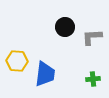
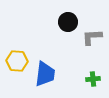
black circle: moved 3 px right, 5 px up
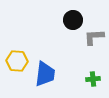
black circle: moved 5 px right, 2 px up
gray L-shape: moved 2 px right
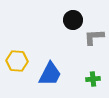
blue trapezoid: moved 5 px right; rotated 20 degrees clockwise
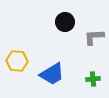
black circle: moved 8 px left, 2 px down
blue trapezoid: moved 2 px right; rotated 32 degrees clockwise
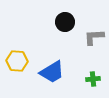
blue trapezoid: moved 2 px up
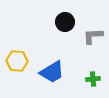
gray L-shape: moved 1 px left, 1 px up
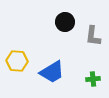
gray L-shape: rotated 80 degrees counterclockwise
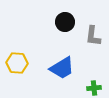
yellow hexagon: moved 2 px down
blue trapezoid: moved 10 px right, 4 px up
green cross: moved 1 px right, 9 px down
